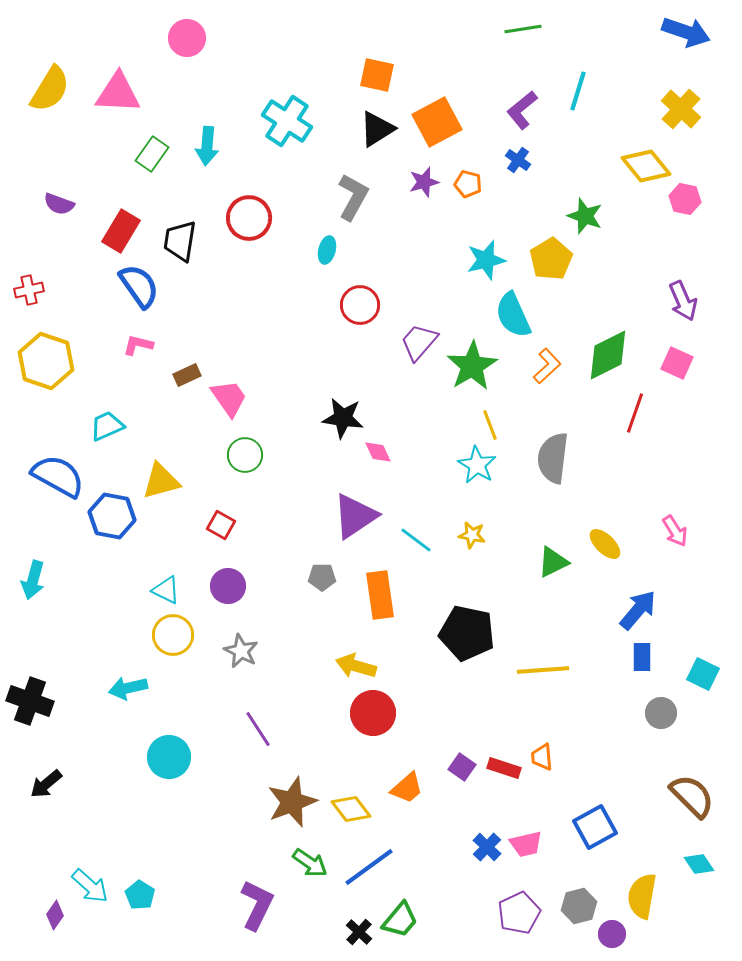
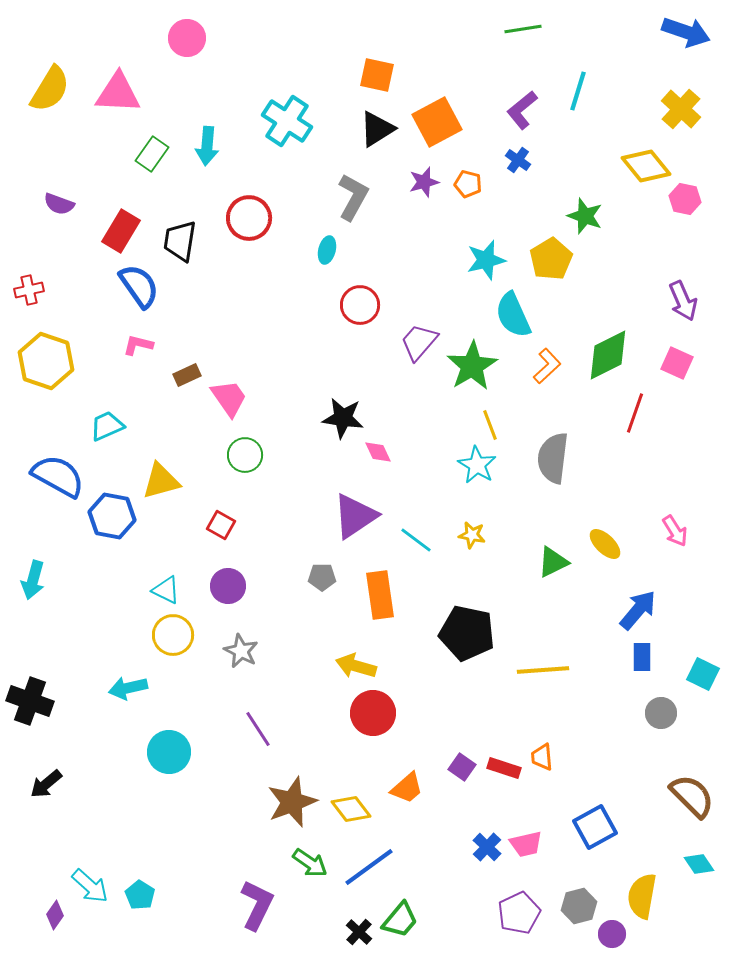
cyan circle at (169, 757): moved 5 px up
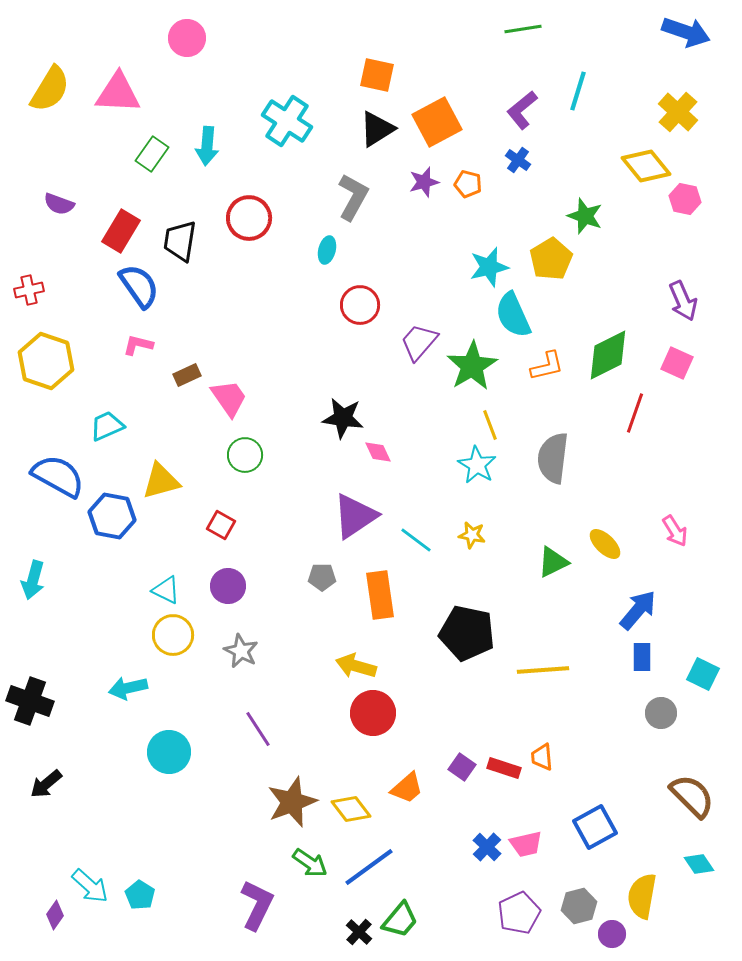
yellow cross at (681, 109): moved 3 px left, 3 px down
cyan star at (486, 260): moved 3 px right, 7 px down
orange L-shape at (547, 366): rotated 30 degrees clockwise
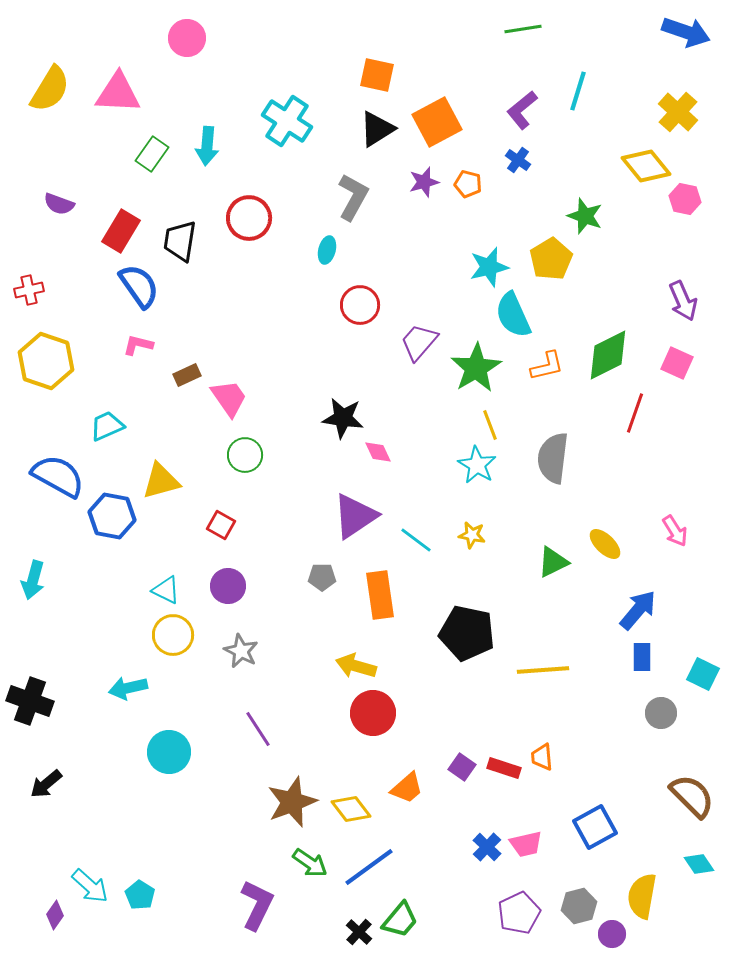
green star at (472, 366): moved 4 px right, 2 px down
